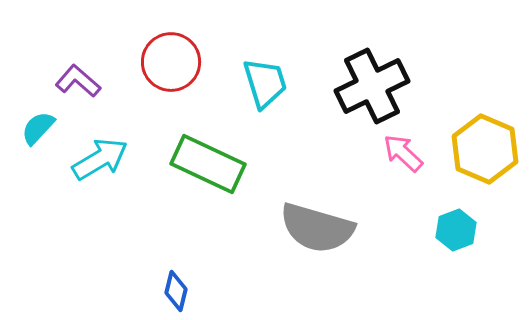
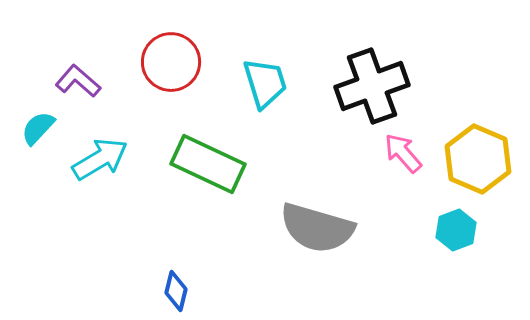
black cross: rotated 6 degrees clockwise
yellow hexagon: moved 7 px left, 10 px down
pink arrow: rotated 6 degrees clockwise
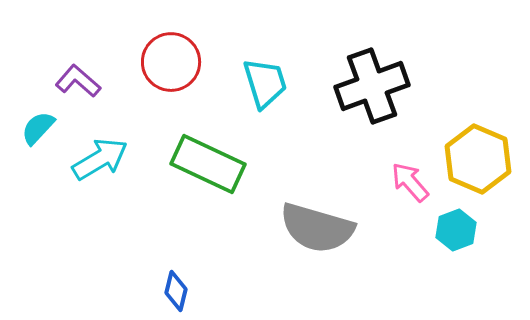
pink arrow: moved 7 px right, 29 px down
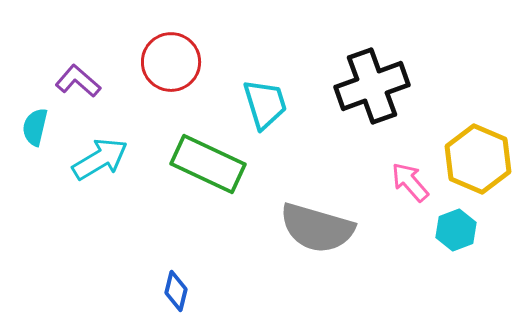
cyan trapezoid: moved 21 px down
cyan semicircle: moved 3 px left, 1 px up; rotated 30 degrees counterclockwise
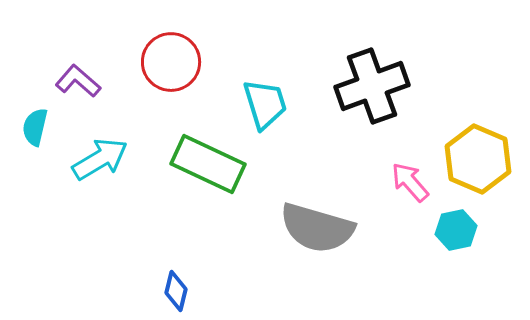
cyan hexagon: rotated 9 degrees clockwise
